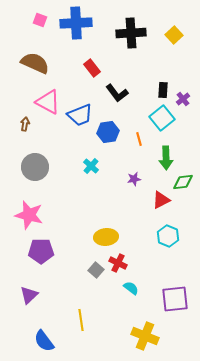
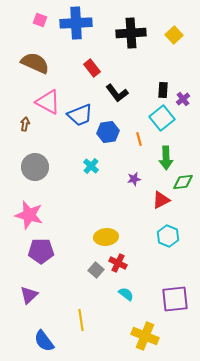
cyan semicircle: moved 5 px left, 6 px down
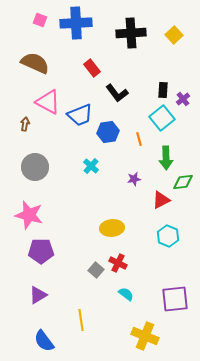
yellow ellipse: moved 6 px right, 9 px up
purple triangle: moved 9 px right; rotated 12 degrees clockwise
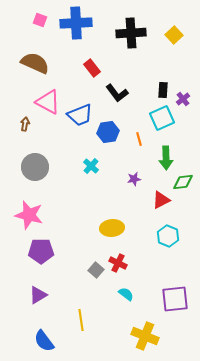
cyan square: rotated 15 degrees clockwise
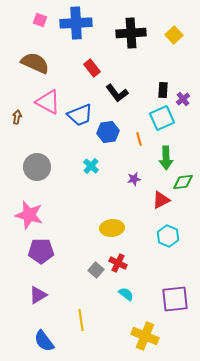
brown arrow: moved 8 px left, 7 px up
gray circle: moved 2 px right
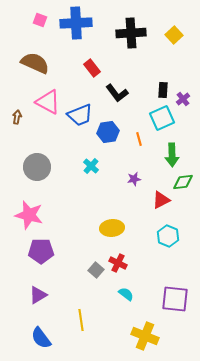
green arrow: moved 6 px right, 3 px up
purple square: rotated 12 degrees clockwise
blue semicircle: moved 3 px left, 3 px up
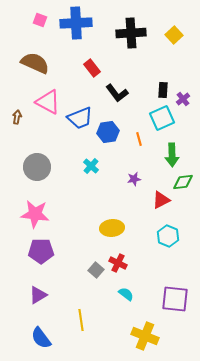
blue trapezoid: moved 3 px down
pink star: moved 6 px right, 1 px up; rotated 8 degrees counterclockwise
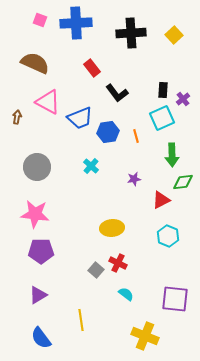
orange line: moved 3 px left, 3 px up
